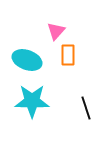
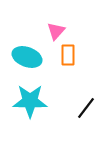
cyan ellipse: moved 3 px up
cyan star: moved 2 px left
black line: rotated 55 degrees clockwise
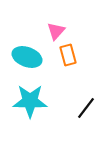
orange rectangle: rotated 15 degrees counterclockwise
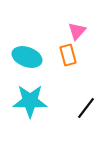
pink triangle: moved 21 px right
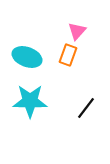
orange rectangle: rotated 35 degrees clockwise
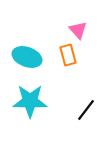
pink triangle: moved 1 px right, 1 px up; rotated 24 degrees counterclockwise
orange rectangle: rotated 35 degrees counterclockwise
black line: moved 2 px down
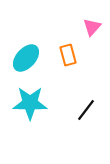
pink triangle: moved 14 px right, 3 px up; rotated 24 degrees clockwise
cyan ellipse: moved 1 px left, 1 px down; rotated 68 degrees counterclockwise
cyan star: moved 2 px down
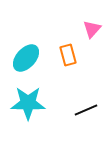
pink triangle: moved 2 px down
cyan star: moved 2 px left
black line: rotated 30 degrees clockwise
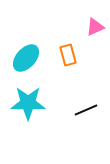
pink triangle: moved 3 px right, 2 px up; rotated 24 degrees clockwise
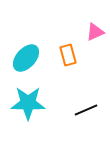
pink triangle: moved 5 px down
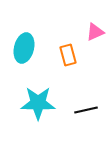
cyan ellipse: moved 2 px left, 10 px up; rotated 28 degrees counterclockwise
cyan star: moved 10 px right
black line: rotated 10 degrees clockwise
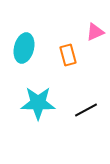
black line: rotated 15 degrees counterclockwise
